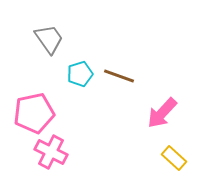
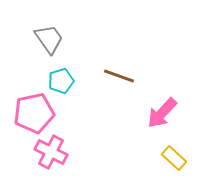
cyan pentagon: moved 19 px left, 7 px down
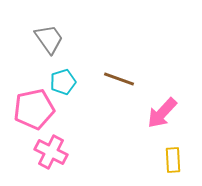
brown line: moved 3 px down
cyan pentagon: moved 2 px right, 1 px down
pink pentagon: moved 4 px up
yellow rectangle: moved 1 px left, 2 px down; rotated 45 degrees clockwise
